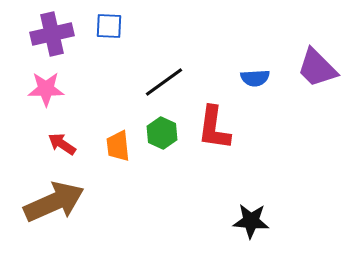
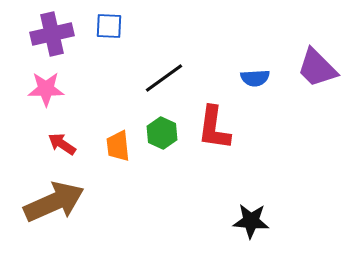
black line: moved 4 px up
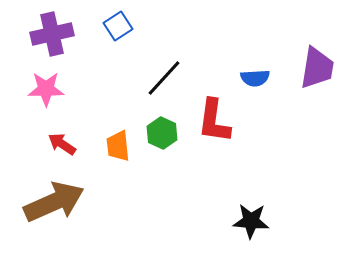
blue square: moved 9 px right; rotated 36 degrees counterclockwise
purple trapezoid: rotated 126 degrees counterclockwise
black line: rotated 12 degrees counterclockwise
red L-shape: moved 7 px up
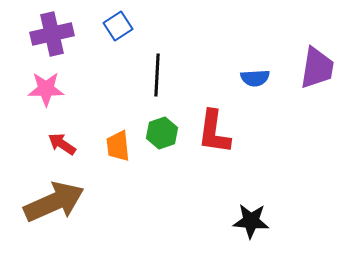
black line: moved 7 px left, 3 px up; rotated 39 degrees counterclockwise
red L-shape: moved 11 px down
green hexagon: rotated 16 degrees clockwise
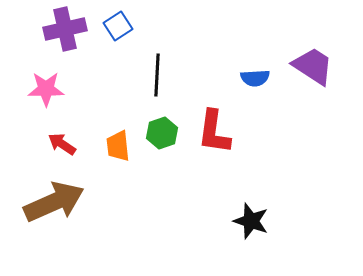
purple cross: moved 13 px right, 5 px up
purple trapezoid: moved 4 px left, 2 px up; rotated 66 degrees counterclockwise
black star: rotated 15 degrees clockwise
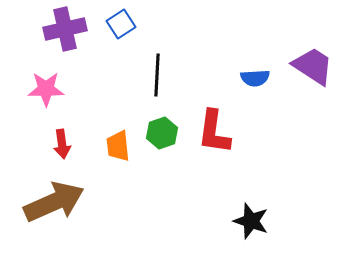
blue square: moved 3 px right, 2 px up
red arrow: rotated 132 degrees counterclockwise
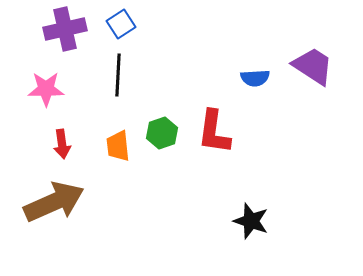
black line: moved 39 px left
